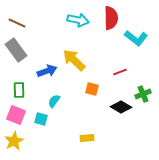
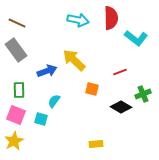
yellow rectangle: moved 9 px right, 6 px down
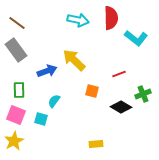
brown line: rotated 12 degrees clockwise
red line: moved 1 px left, 2 px down
orange square: moved 2 px down
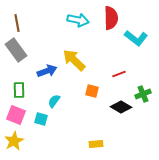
brown line: rotated 42 degrees clockwise
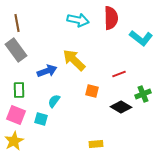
cyan L-shape: moved 5 px right
